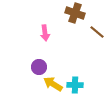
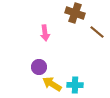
yellow arrow: moved 1 px left
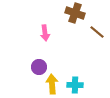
yellow arrow: rotated 54 degrees clockwise
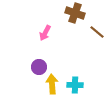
pink arrow: rotated 35 degrees clockwise
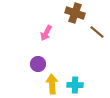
pink arrow: moved 1 px right
purple circle: moved 1 px left, 3 px up
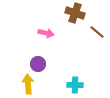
pink arrow: rotated 105 degrees counterclockwise
yellow arrow: moved 24 px left
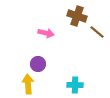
brown cross: moved 2 px right, 3 px down
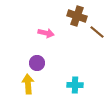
purple circle: moved 1 px left, 1 px up
